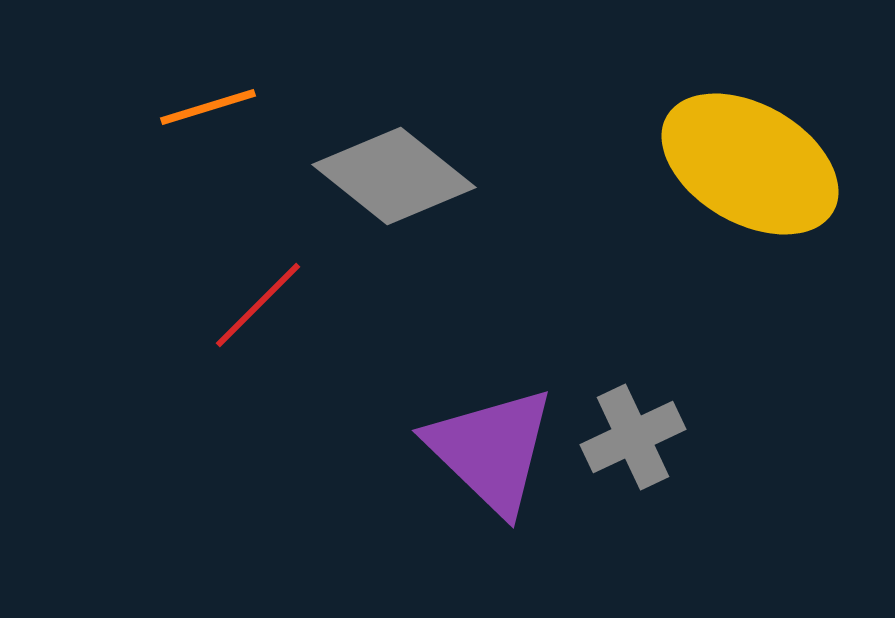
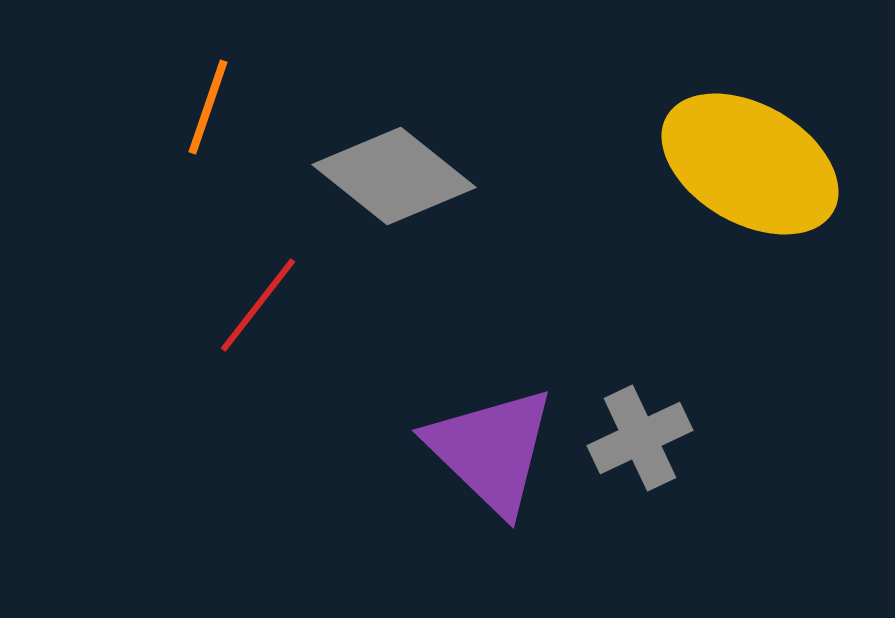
orange line: rotated 54 degrees counterclockwise
red line: rotated 7 degrees counterclockwise
gray cross: moved 7 px right, 1 px down
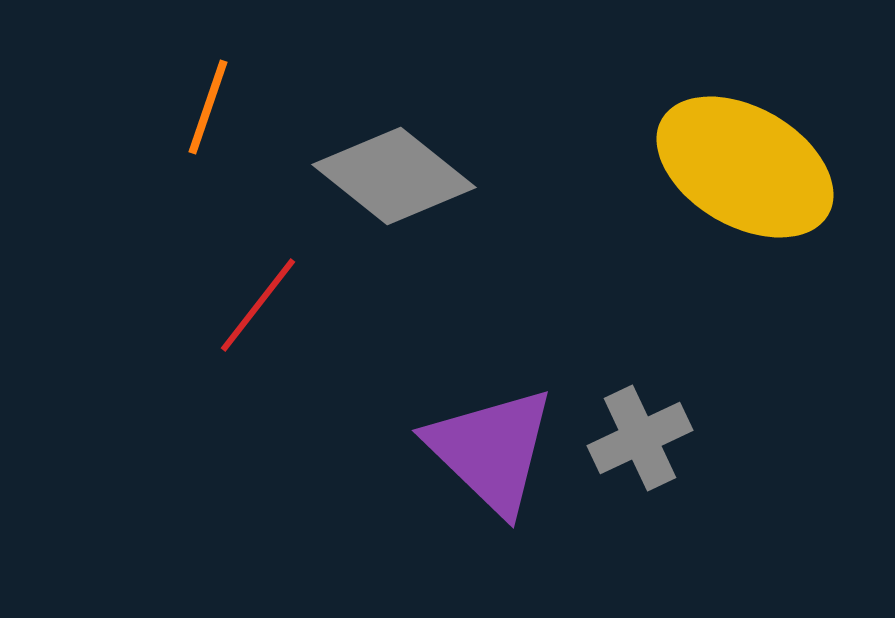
yellow ellipse: moved 5 px left, 3 px down
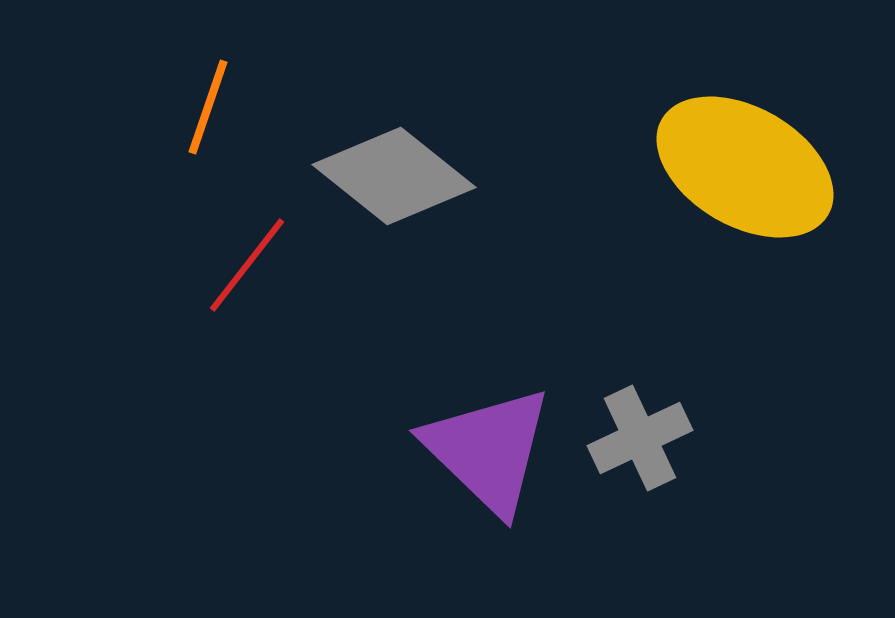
red line: moved 11 px left, 40 px up
purple triangle: moved 3 px left
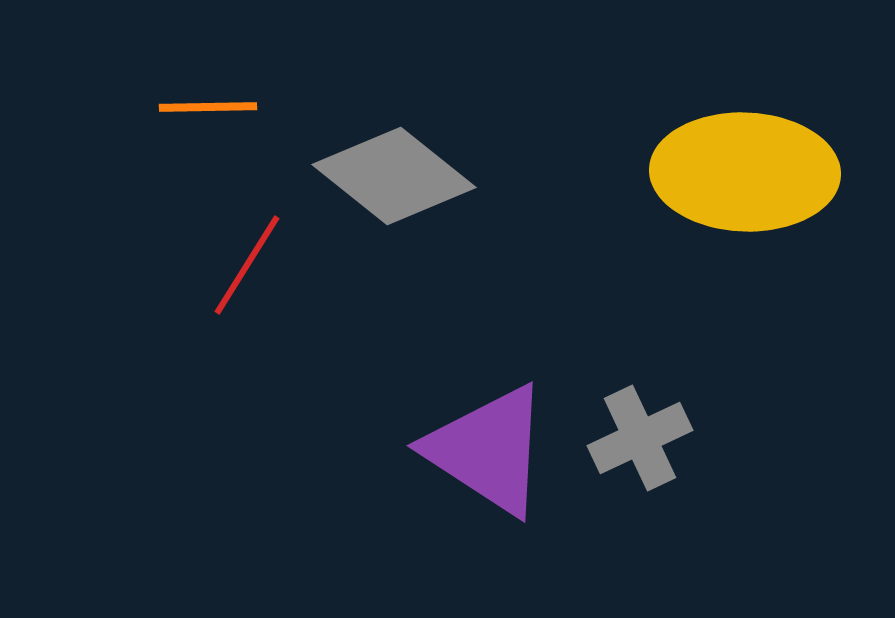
orange line: rotated 70 degrees clockwise
yellow ellipse: moved 5 px down; rotated 28 degrees counterclockwise
red line: rotated 6 degrees counterclockwise
purple triangle: rotated 11 degrees counterclockwise
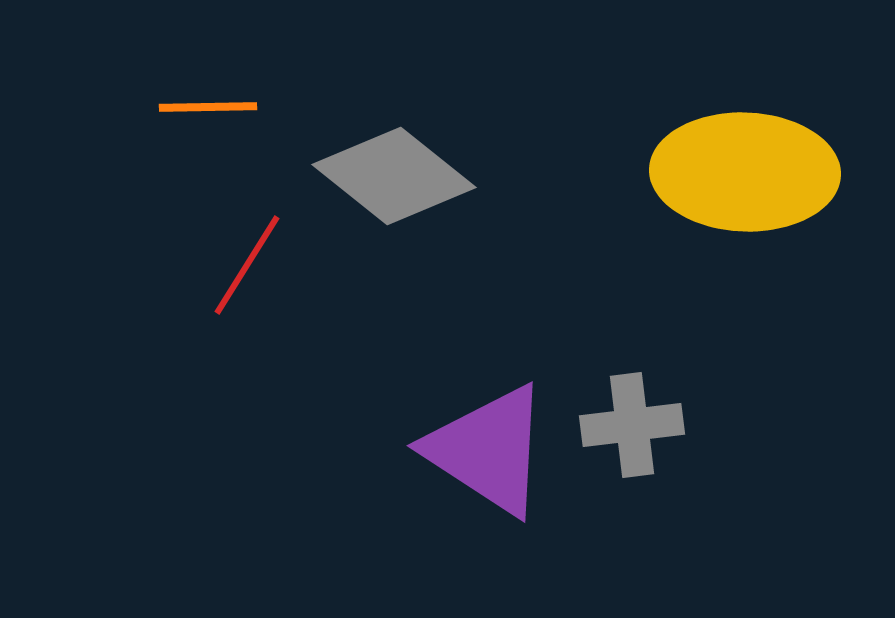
gray cross: moved 8 px left, 13 px up; rotated 18 degrees clockwise
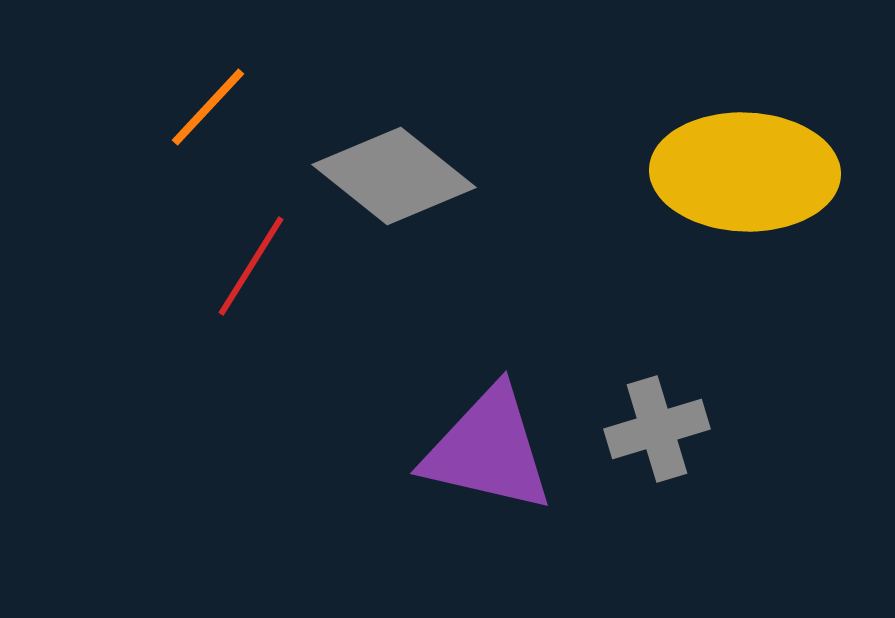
orange line: rotated 46 degrees counterclockwise
red line: moved 4 px right, 1 px down
gray cross: moved 25 px right, 4 px down; rotated 10 degrees counterclockwise
purple triangle: rotated 20 degrees counterclockwise
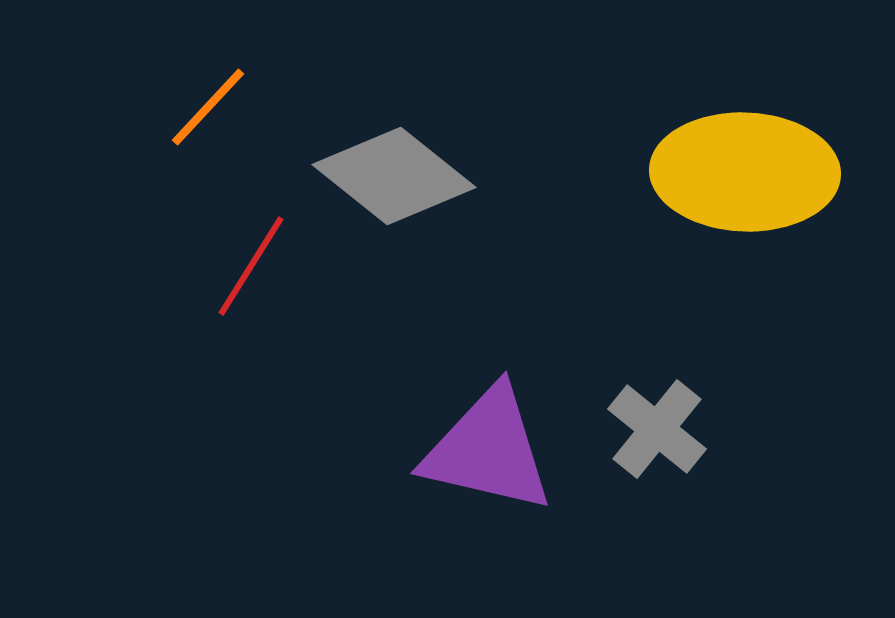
gray cross: rotated 34 degrees counterclockwise
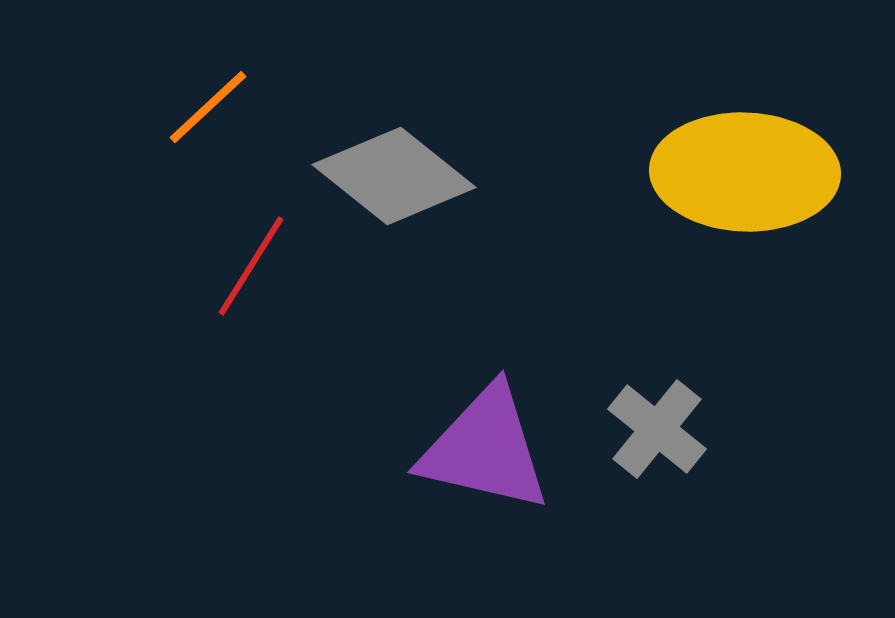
orange line: rotated 4 degrees clockwise
purple triangle: moved 3 px left, 1 px up
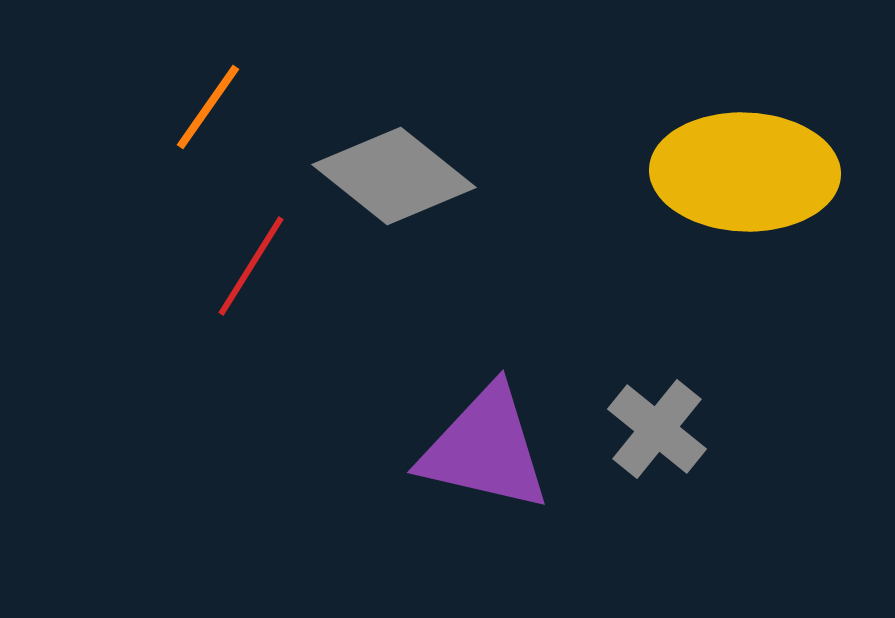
orange line: rotated 12 degrees counterclockwise
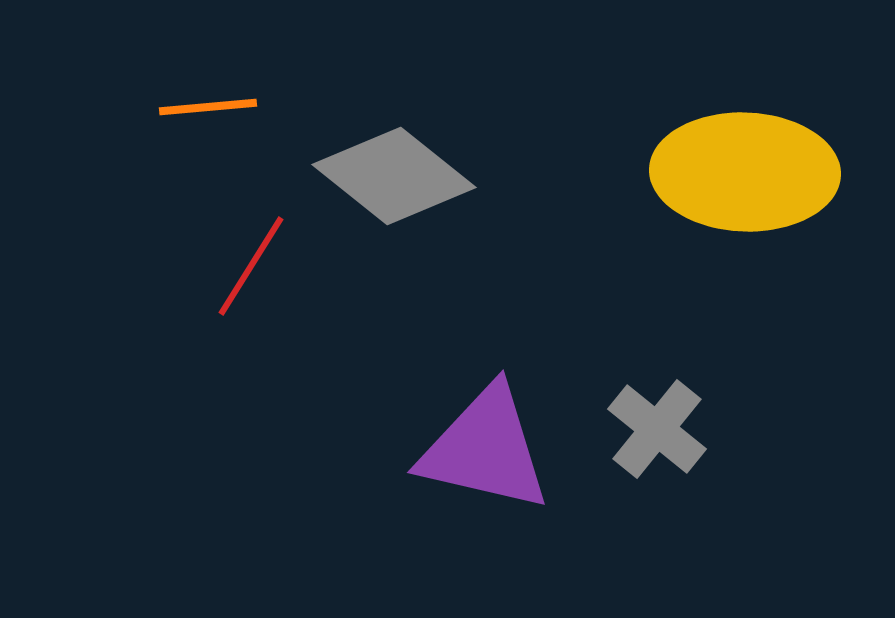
orange line: rotated 50 degrees clockwise
